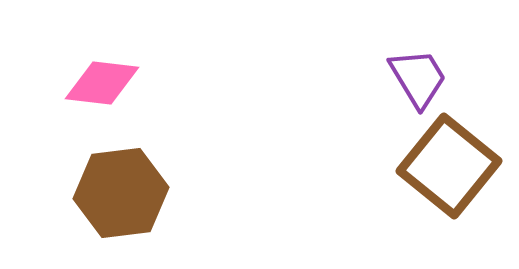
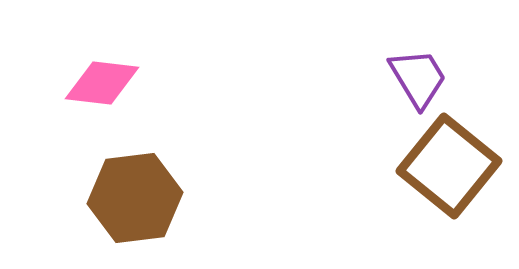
brown hexagon: moved 14 px right, 5 px down
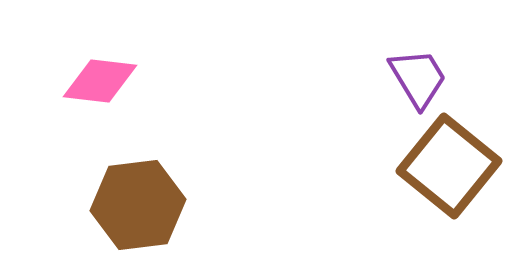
pink diamond: moved 2 px left, 2 px up
brown hexagon: moved 3 px right, 7 px down
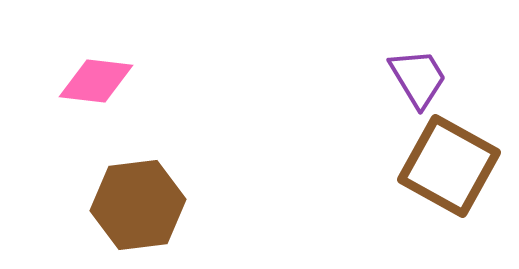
pink diamond: moved 4 px left
brown square: rotated 10 degrees counterclockwise
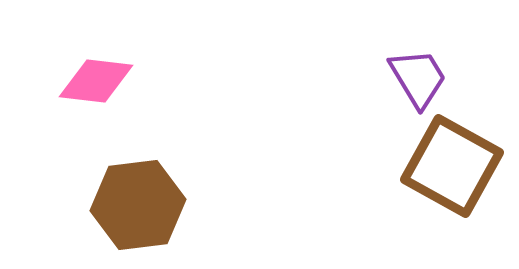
brown square: moved 3 px right
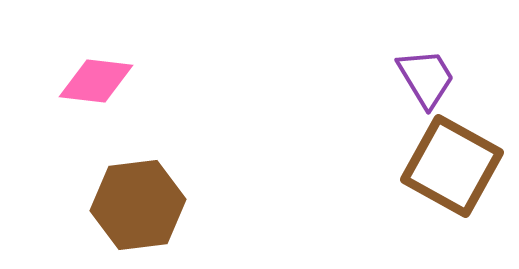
purple trapezoid: moved 8 px right
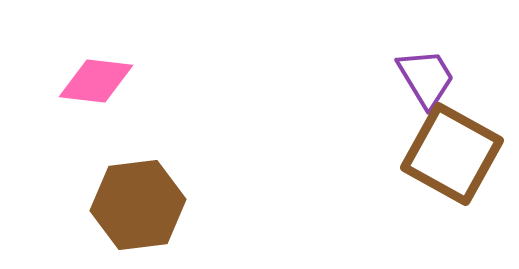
brown square: moved 12 px up
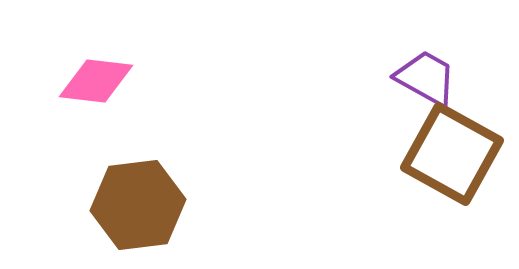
purple trapezoid: rotated 30 degrees counterclockwise
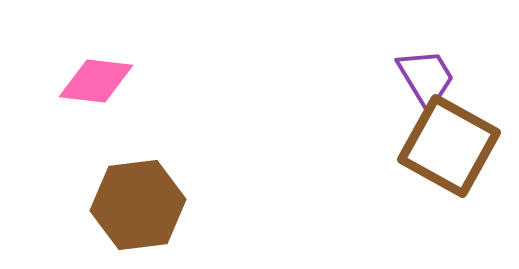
purple trapezoid: rotated 30 degrees clockwise
brown square: moved 3 px left, 8 px up
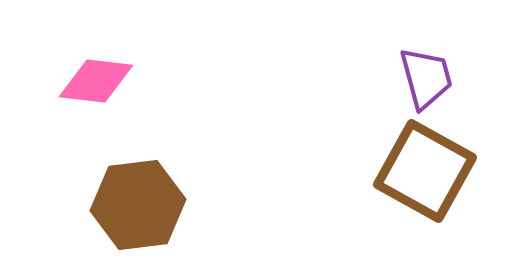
purple trapezoid: rotated 16 degrees clockwise
brown square: moved 24 px left, 25 px down
